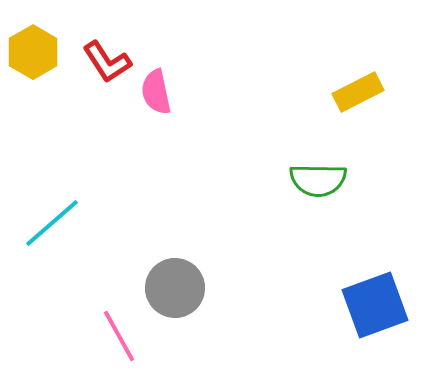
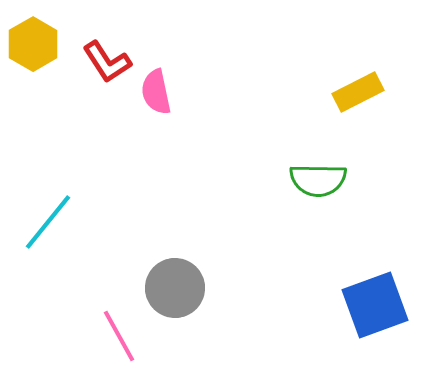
yellow hexagon: moved 8 px up
cyan line: moved 4 px left, 1 px up; rotated 10 degrees counterclockwise
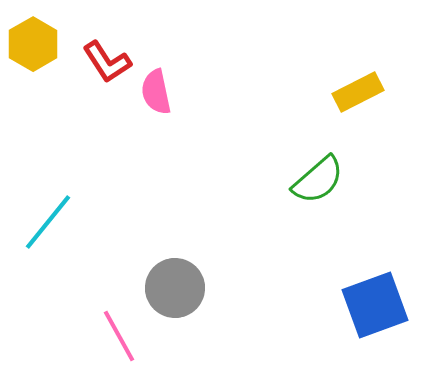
green semicircle: rotated 42 degrees counterclockwise
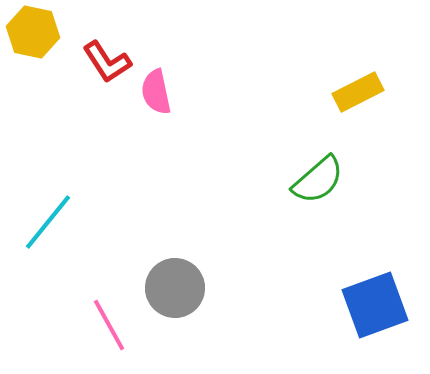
yellow hexagon: moved 12 px up; rotated 18 degrees counterclockwise
pink line: moved 10 px left, 11 px up
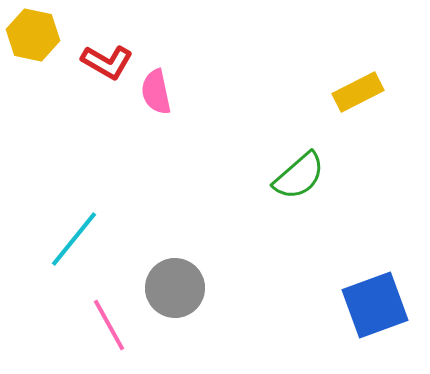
yellow hexagon: moved 3 px down
red L-shape: rotated 27 degrees counterclockwise
green semicircle: moved 19 px left, 4 px up
cyan line: moved 26 px right, 17 px down
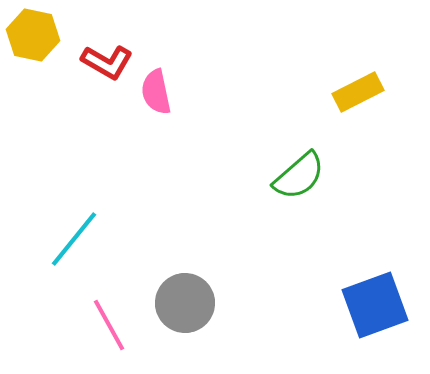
gray circle: moved 10 px right, 15 px down
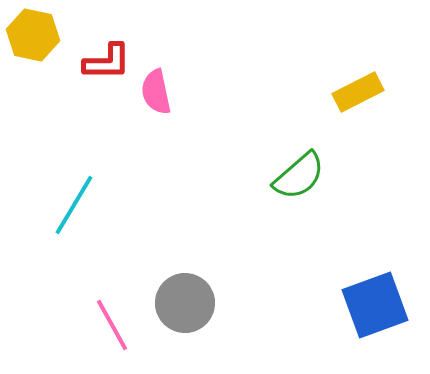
red L-shape: rotated 30 degrees counterclockwise
cyan line: moved 34 px up; rotated 8 degrees counterclockwise
pink line: moved 3 px right
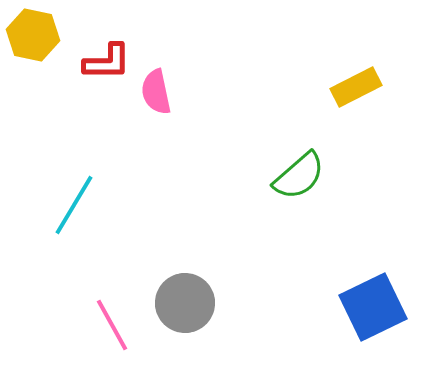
yellow rectangle: moved 2 px left, 5 px up
blue square: moved 2 px left, 2 px down; rotated 6 degrees counterclockwise
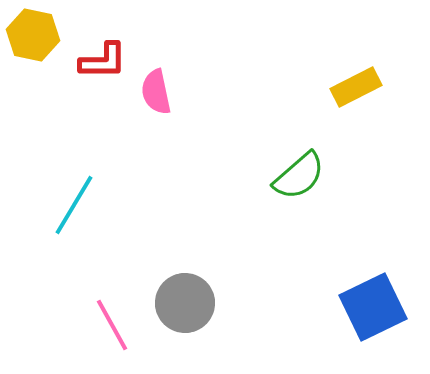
red L-shape: moved 4 px left, 1 px up
